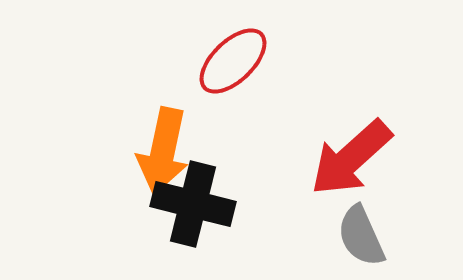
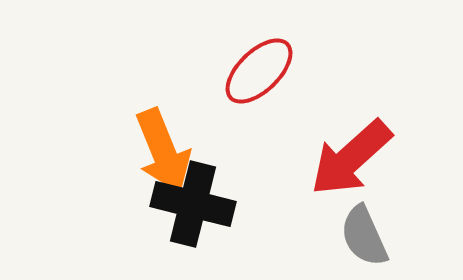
red ellipse: moved 26 px right, 10 px down
orange arrow: rotated 34 degrees counterclockwise
gray semicircle: moved 3 px right
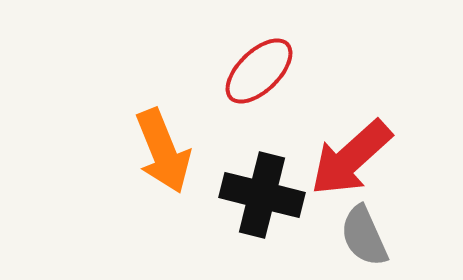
black cross: moved 69 px right, 9 px up
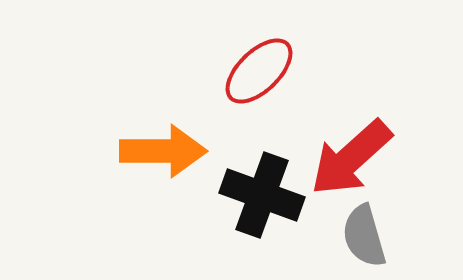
orange arrow: rotated 68 degrees counterclockwise
black cross: rotated 6 degrees clockwise
gray semicircle: rotated 8 degrees clockwise
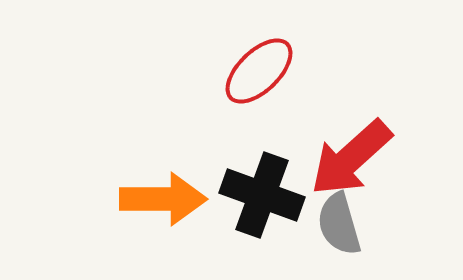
orange arrow: moved 48 px down
gray semicircle: moved 25 px left, 12 px up
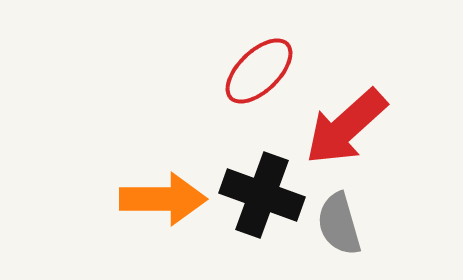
red arrow: moved 5 px left, 31 px up
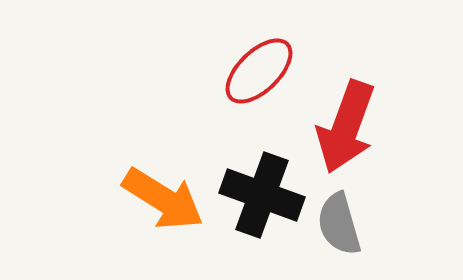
red arrow: rotated 28 degrees counterclockwise
orange arrow: rotated 32 degrees clockwise
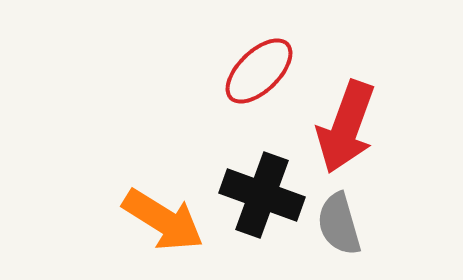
orange arrow: moved 21 px down
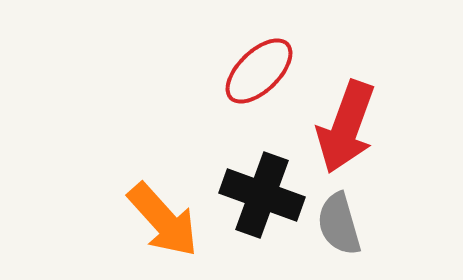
orange arrow: rotated 16 degrees clockwise
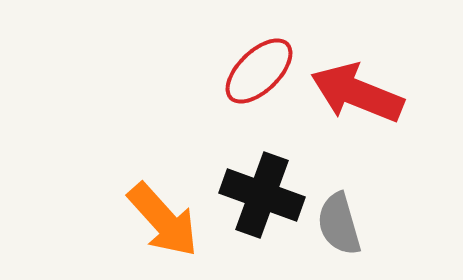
red arrow: moved 11 px right, 34 px up; rotated 92 degrees clockwise
